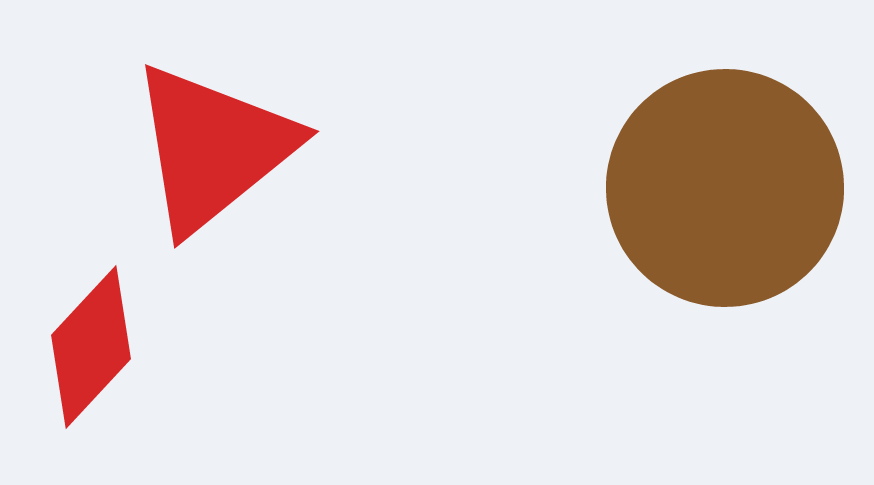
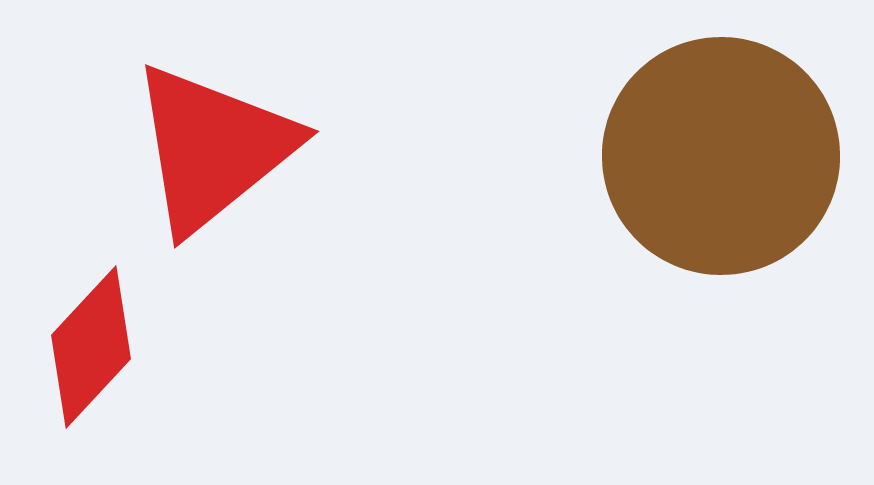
brown circle: moved 4 px left, 32 px up
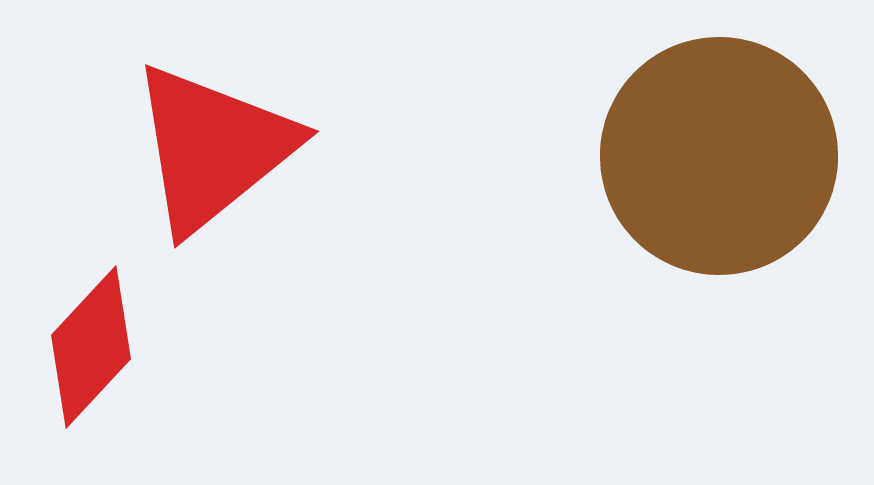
brown circle: moved 2 px left
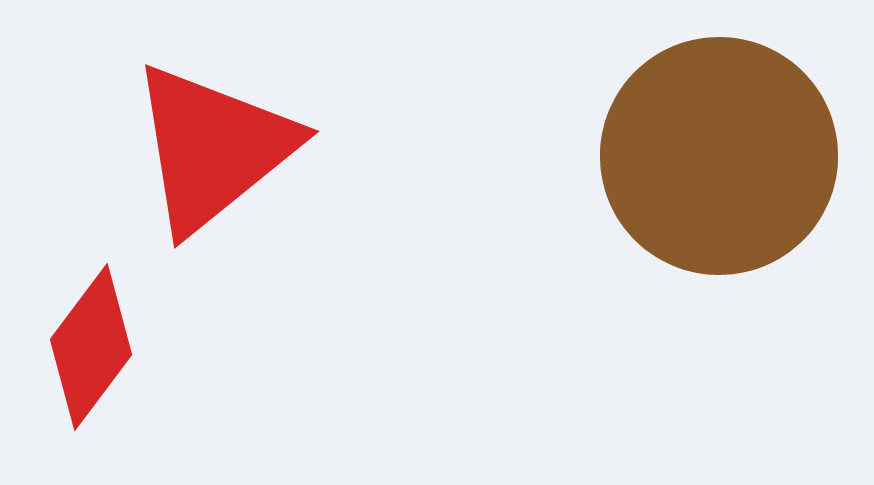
red diamond: rotated 6 degrees counterclockwise
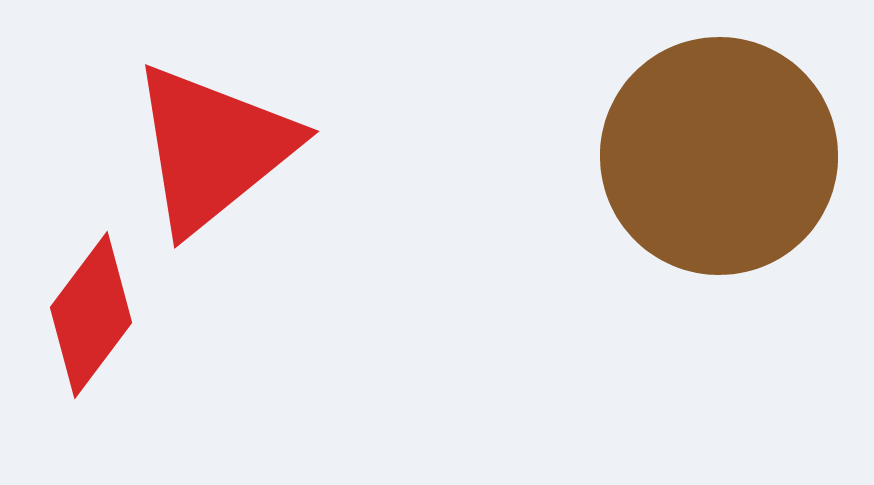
red diamond: moved 32 px up
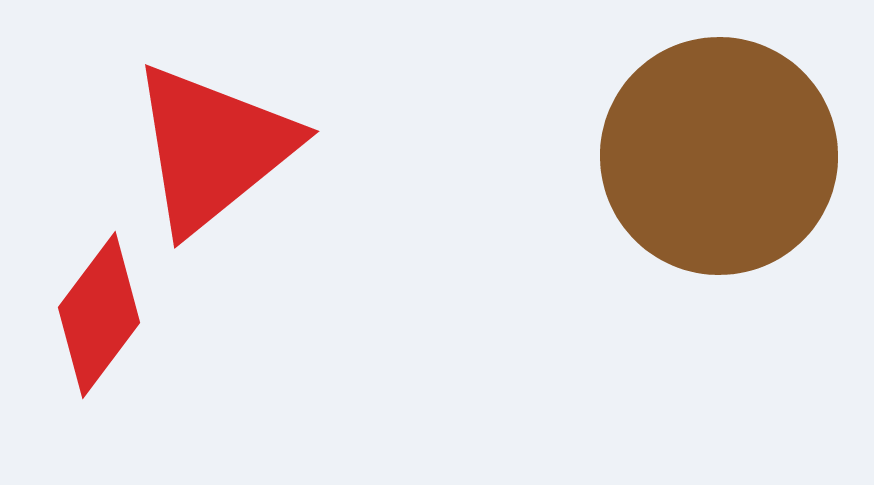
red diamond: moved 8 px right
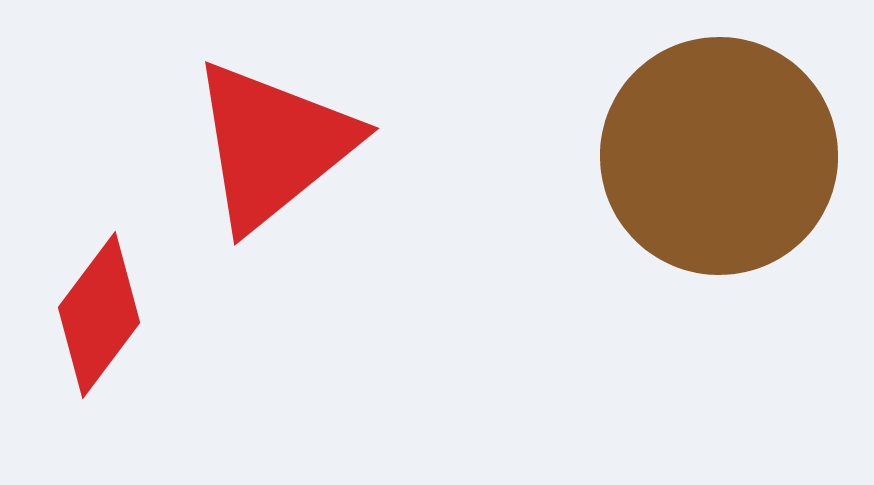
red triangle: moved 60 px right, 3 px up
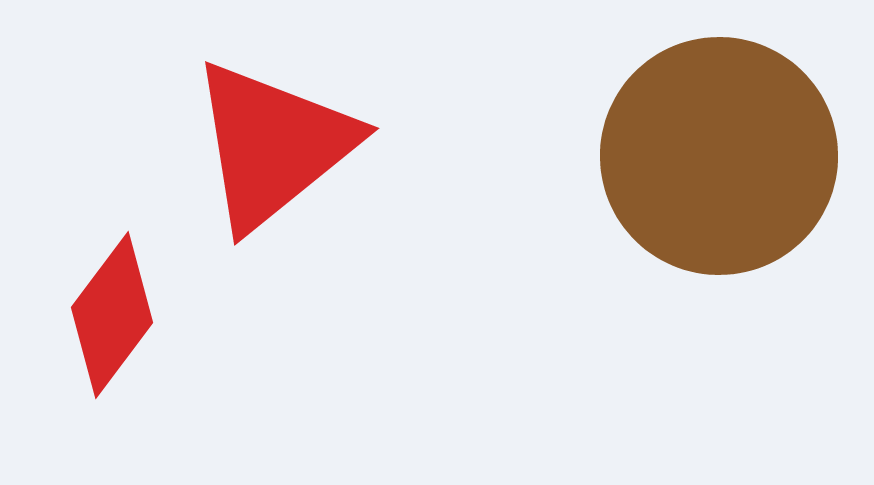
red diamond: moved 13 px right
